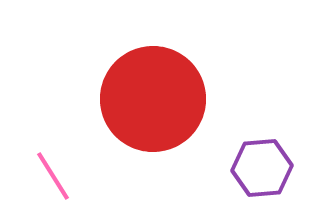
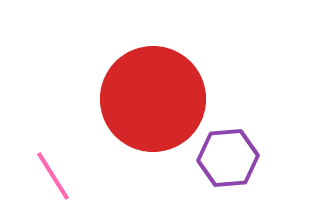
purple hexagon: moved 34 px left, 10 px up
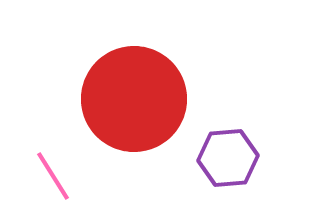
red circle: moved 19 px left
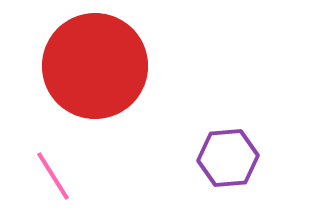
red circle: moved 39 px left, 33 px up
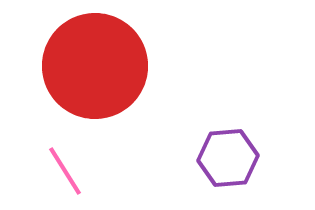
pink line: moved 12 px right, 5 px up
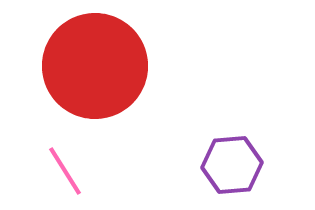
purple hexagon: moved 4 px right, 7 px down
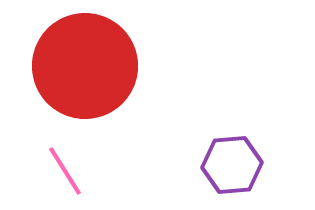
red circle: moved 10 px left
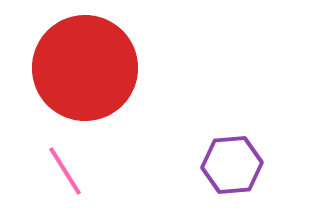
red circle: moved 2 px down
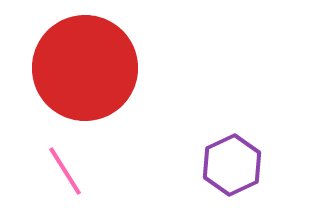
purple hexagon: rotated 20 degrees counterclockwise
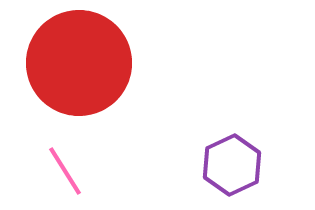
red circle: moved 6 px left, 5 px up
